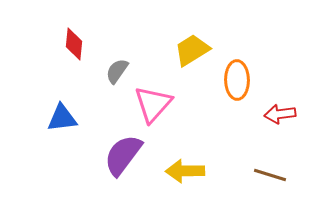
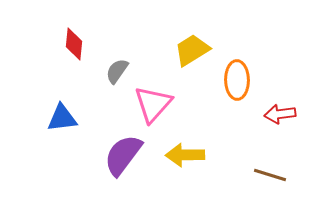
yellow arrow: moved 16 px up
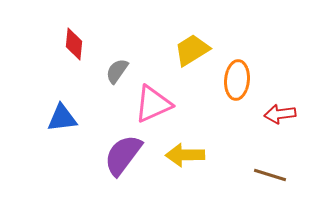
orange ellipse: rotated 6 degrees clockwise
pink triangle: rotated 24 degrees clockwise
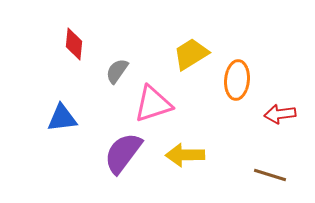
yellow trapezoid: moved 1 px left, 4 px down
pink triangle: rotated 6 degrees clockwise
purple semicircle: moved 2 px up
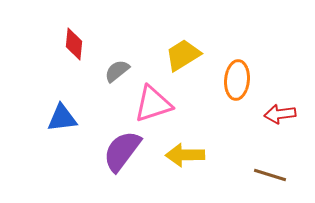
yellow trapezoid: moved 8 px left, 1 px down
gray semicircle: rotated 16 degrees clockwise
purple semicircle: moved 1 px left, 2 px up
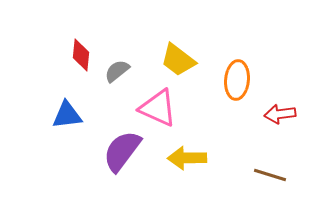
red diamond: moved 7 px right, 11 px down
yellow trapezoid: moved 5 px left, 5 px down; rotated 111 degrees counterclockwise
pink triangle: moved 5 px right, 4 px down; rotated 42 degrees clockwise
blue triangle: moved 5 px right, 3 px up
yellow arrow: moved 2 px right, 3 px down
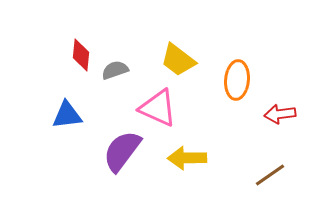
gray semicircle: moved 2 px left, 1 px up; rotated 20 degrees clockwise
brown line: rotated 52 degrees counterclockwise
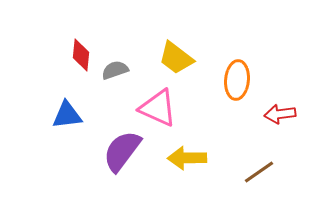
yellow trapezoid: moved 2 px left, 2 px up
brown line: moved 11 px left, 3 px up
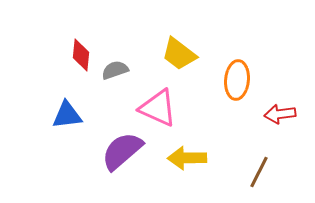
yellow trapezoid: moved 3 px right, 4 px up
purple semicircle: rotated 12 degrees clockwise
brown line: rotated 28 degrees counterclockwise
